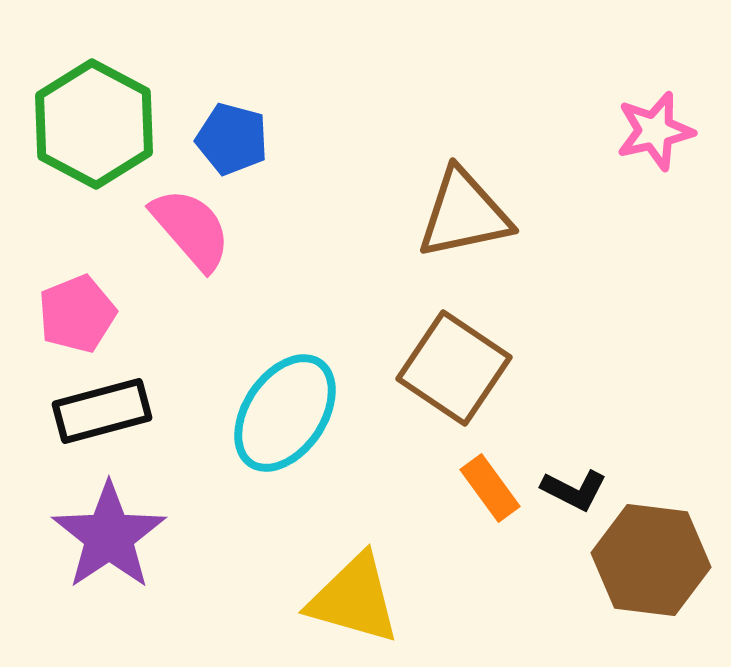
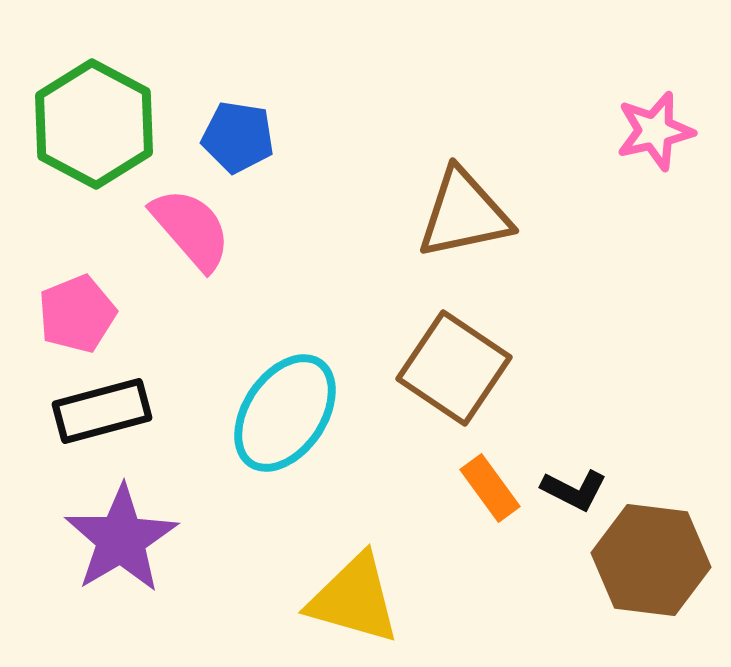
blue pentagon: moved 6 px right, 2 px up; rotated 6 degrees counterclockwise
purple star: moved 12 px right, 3 px down; rotated 3 degrees clockwise
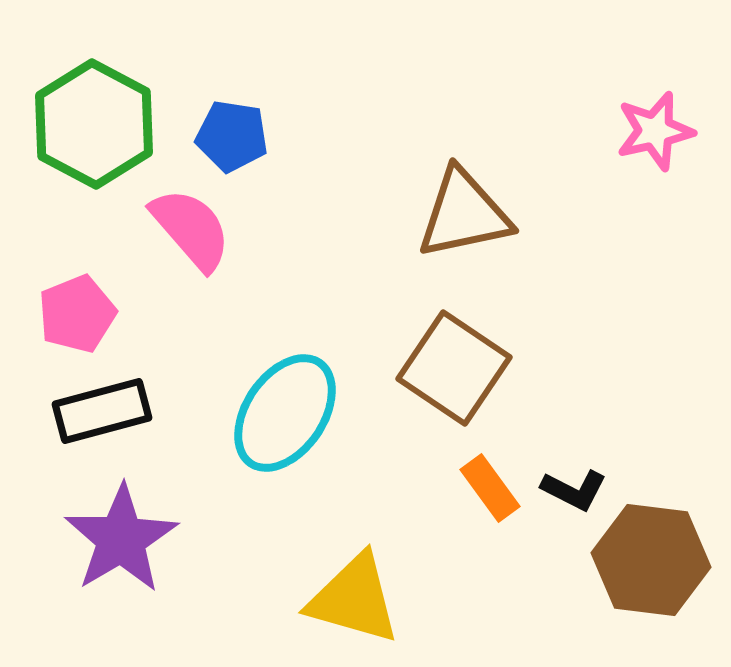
blue pentagon: moved 6 px left, 1 px up
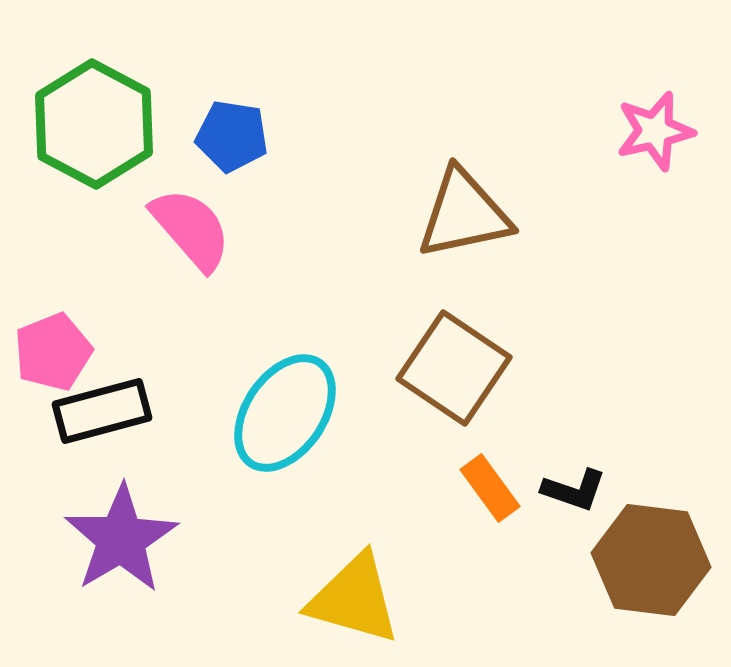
pink pentagon: moved 24 px left, 38 px down
black L-shape: rotated 8 degrees counterclockwise
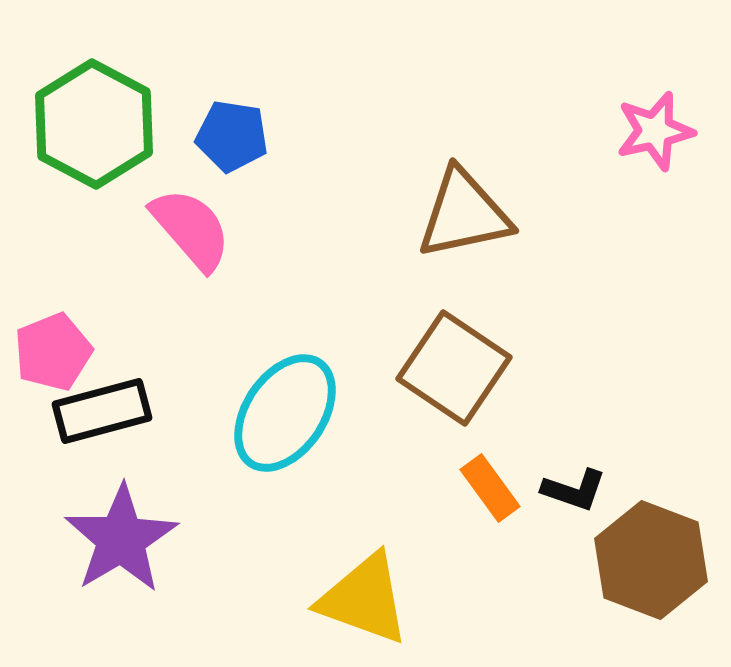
brown hexagon: rotated 14 degrees clockwise
yellow triangle: moved 10 px right; rotated 4 degrees clockwise
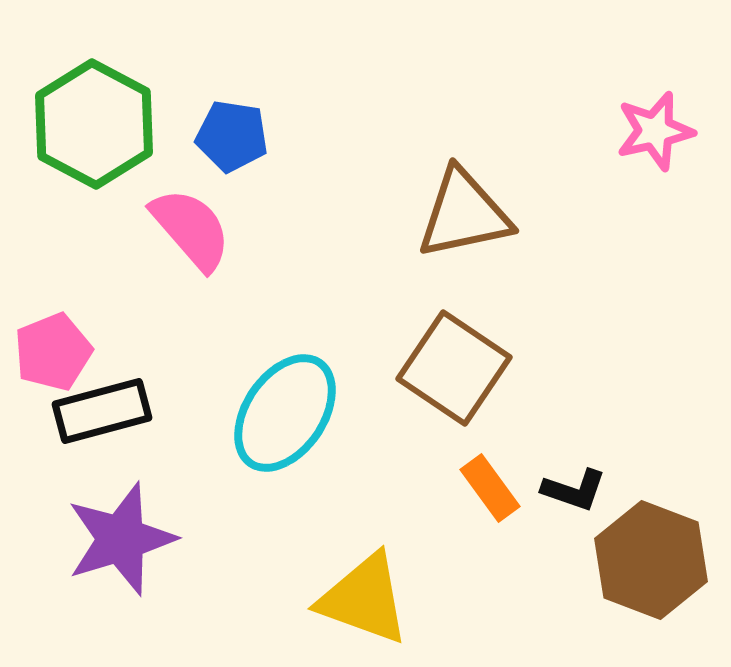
purple star: rotated 14 degrees clockwise
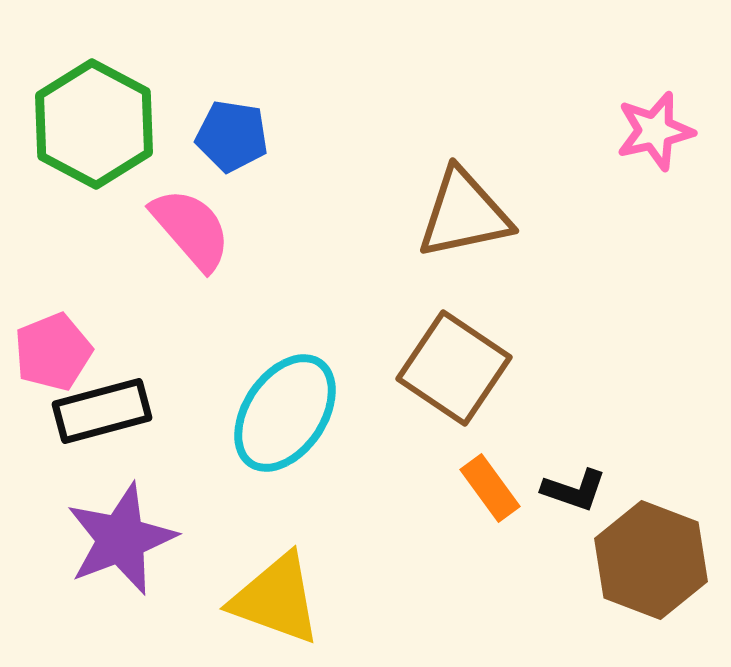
purple star: rotated 4 degrees counterclockwise
yellow triangle: moved 88 px left
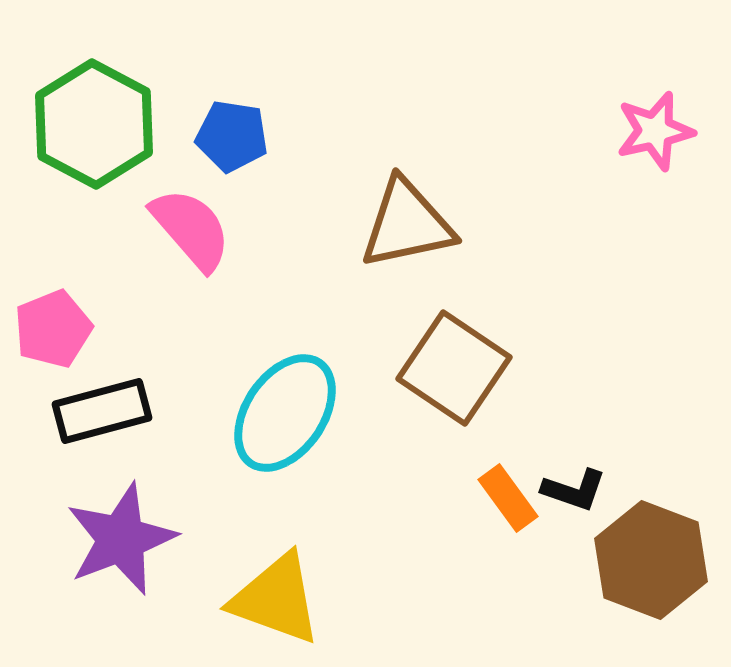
brown triangle: moved 57 px left, 10 px down
pink pentagon: moved 23 px up
orange rectangle: moved 18 px right, 10 px down
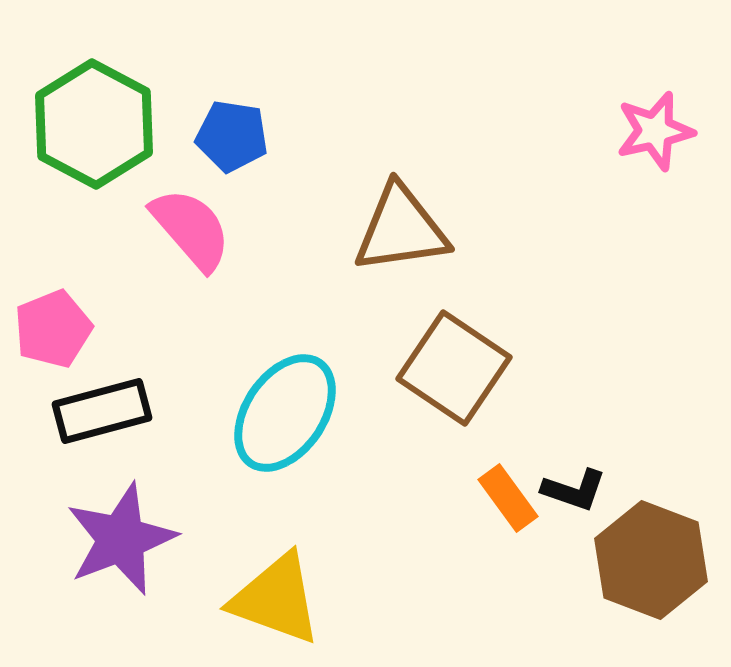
brown triangle: moved 6 px left, 5 px down; rotated 4 degrees clockwise
